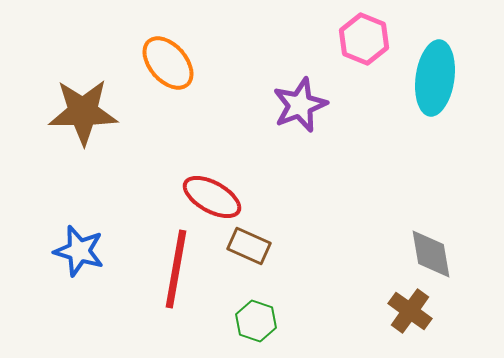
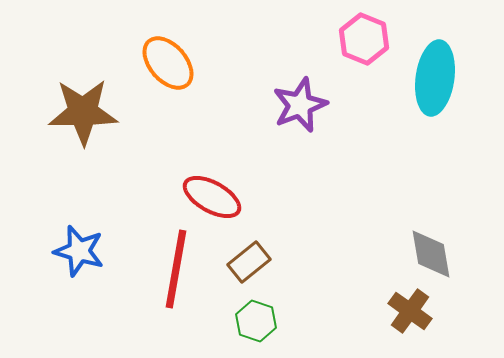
brown rectangle: moved 16 px down; rotated 63 degrees counterclockwise
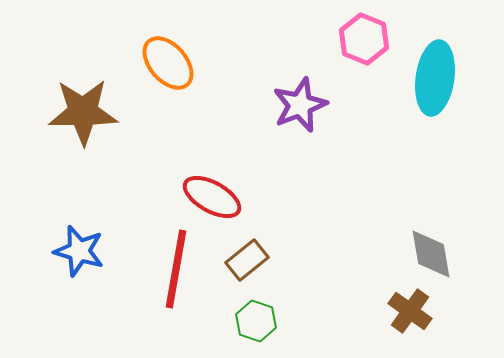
brown rectangle: moved 2 px left, 2 px up
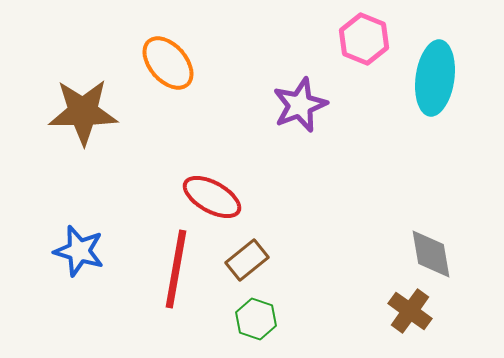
green hexagon: moved 2 px up
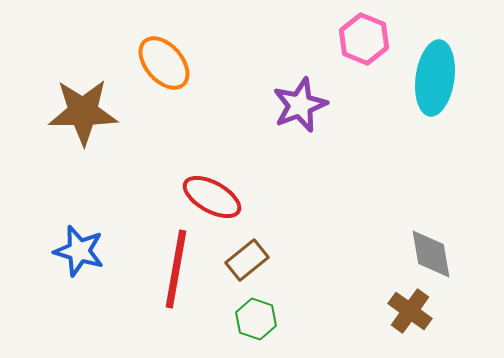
orange ellipse: moved 4 px left
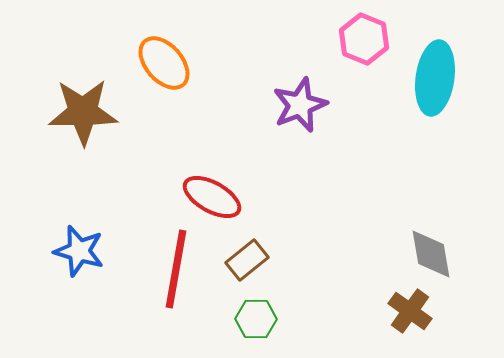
green hexagon: rotated 18 degrees counterclockwise
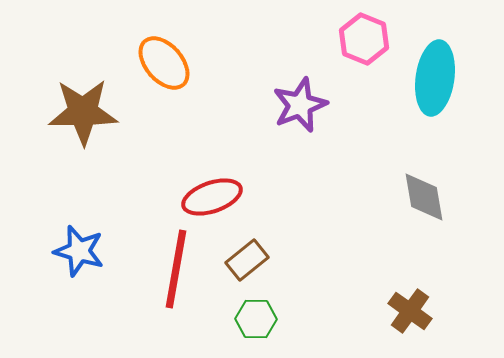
red ellipse: rotated 48 degrees counterclockwise
gray diamond: moved 7 px left, 57 px up
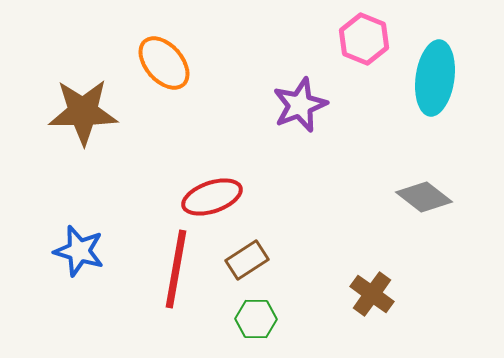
gray diamond: rotated 42 degrees counterclockwise
brown rectangle: rotated 6 degrees clockwise
brown cross: moved 38 px left, 17 px up
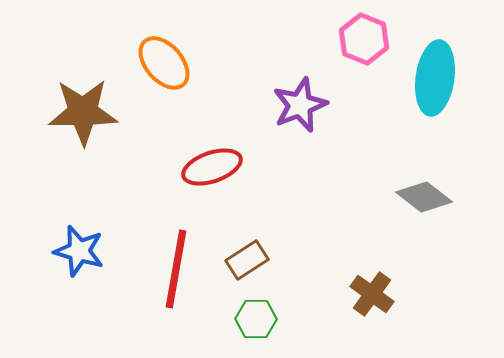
red ellipse: moved 30 px up
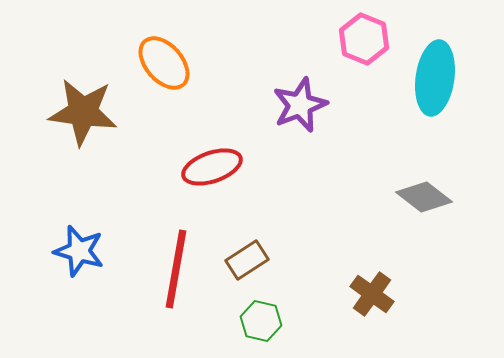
brown star: rotated 8 degrees clockwise
green hexagon: moved 5 px right, 2 px down; rotated 12 degrees clockwise
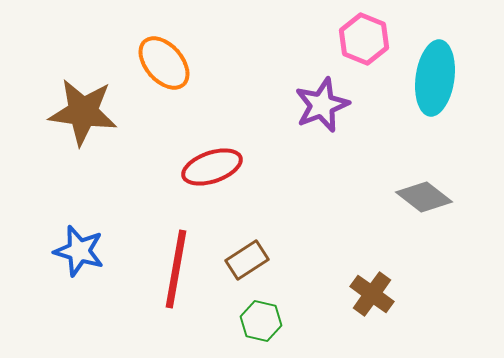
purple star: moved 22 px right
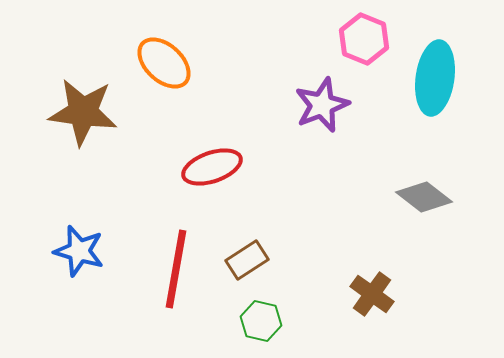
orange ellipse: rotated 6 degrees counterclockwise
